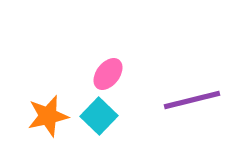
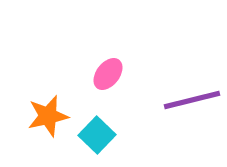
cyan square: moved 2 px left, 19 px down
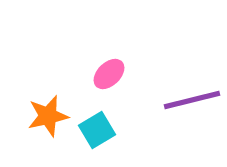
pink ellipse: moved 1 px right; rotated 8 degrees clockwise
cyan square: moved 5 px up; rotated 15 degrees clockwise
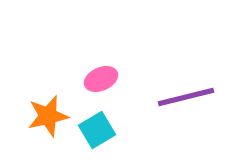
pink ellipse: moved 8 px left, 5 px down; rotated 20 degrees clockwise
purple line: moved 6 px left, 3 px up
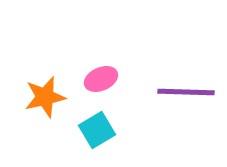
purple line: moved 5 px up; rotated 16 degrees clockwise
orange star: moved 3 px left, 19 px up
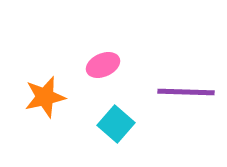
pink ellipse: moved 2 px right, 14 px up
cyan square: moved 19 px right, 6 px up; rotated 18 degrees counterclockwise
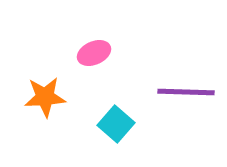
pink ellipse: moved 9 px left, 12 px up
orange star: rotated 9 degrees clockwise
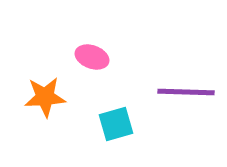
pink ellipse: moved 2 px left, 4 px down; rotated 44 degrees clockwise
cyan square: rotated 33 degrees clockwise
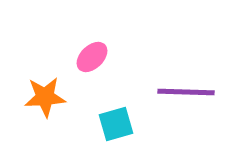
pink ellipse: rotated 64 degrees counterclockwise
